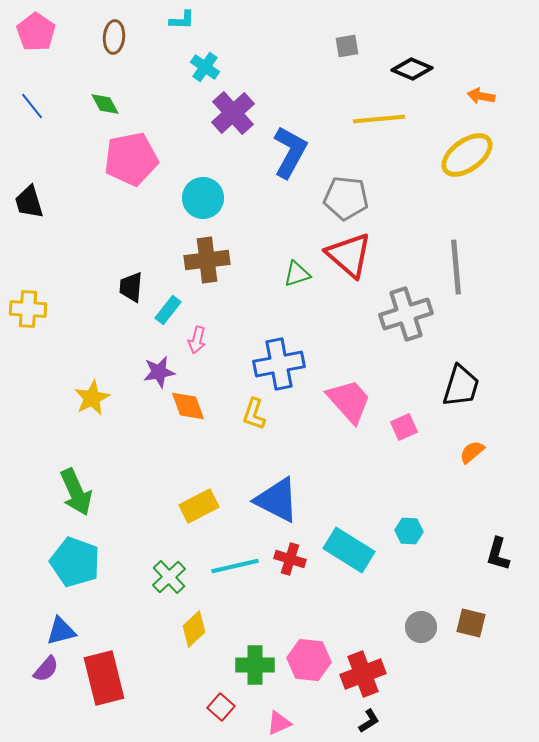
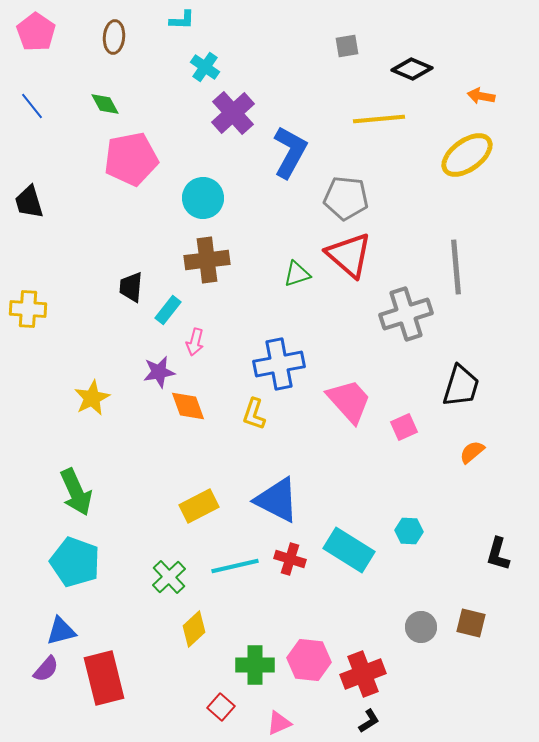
pink arrow at (197, 340): moved 2 px left, 2 px down
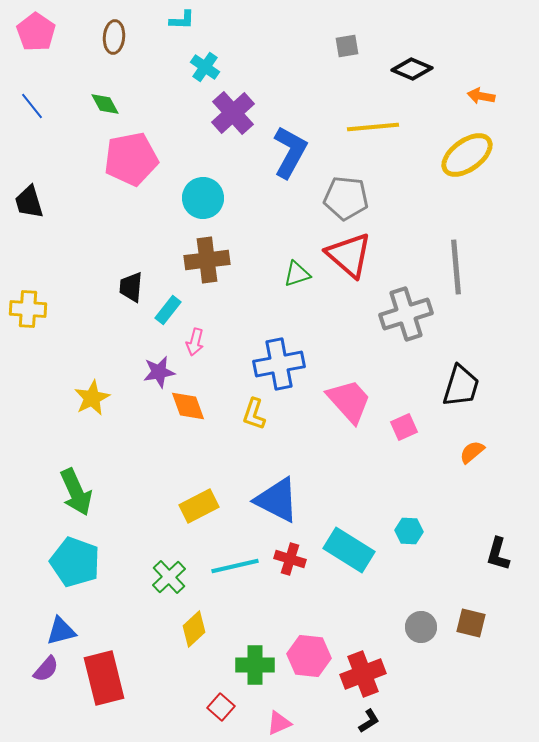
yellow line at (379, 119): moved 6 px left, 8 px down
pink hexagon at (309, 660): moved 4 px up
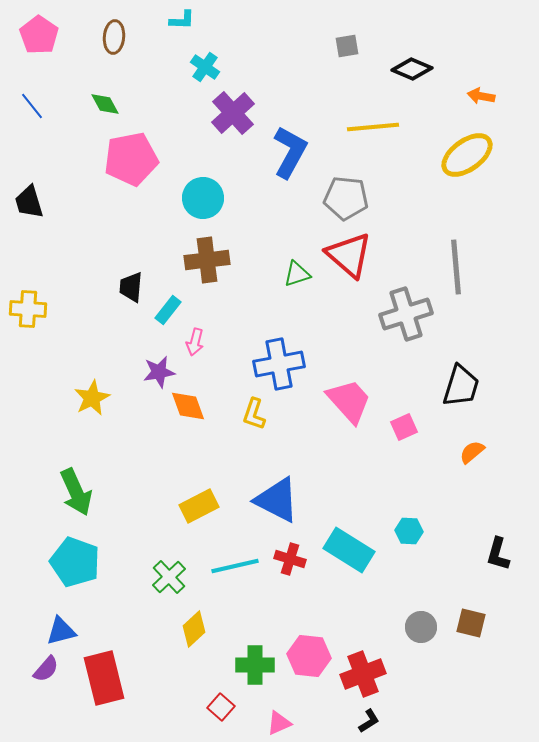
pink pentagon at (36, 32): moved 3 px right, 3 px down
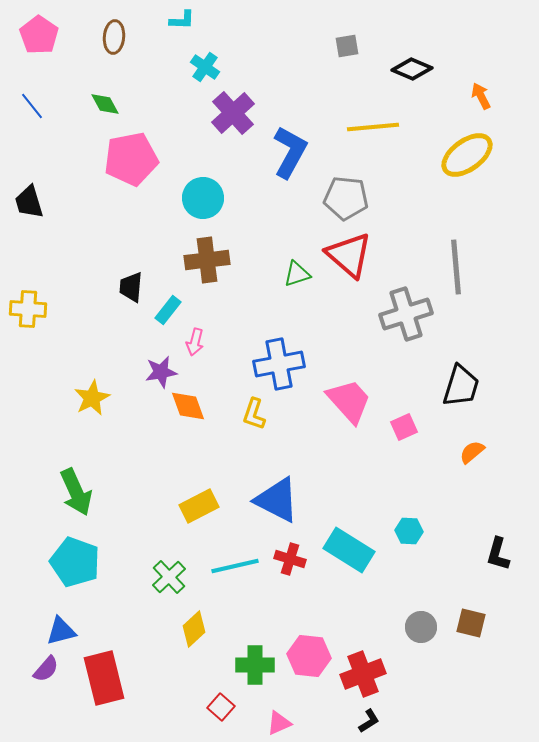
orange arrow at (481, 96): rotated 52 degrees clockwise
purple star at (159, 372): moved 2 px right
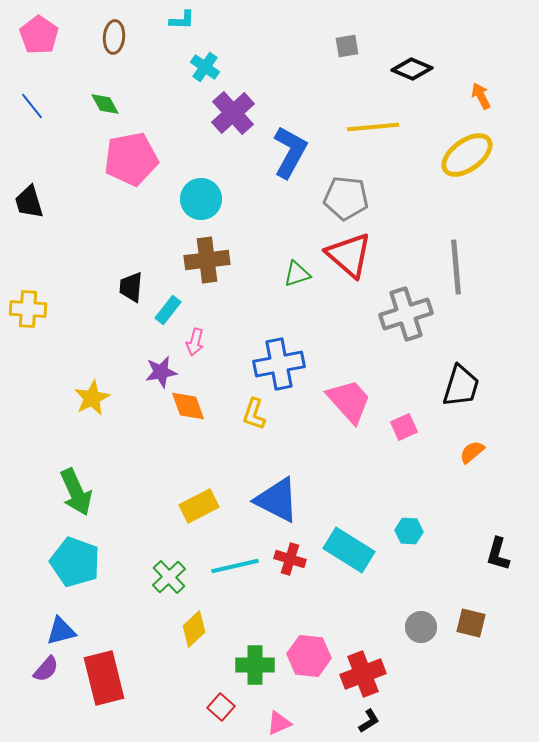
cyan circle at (203, 198): moved 2 px left, 1 px down
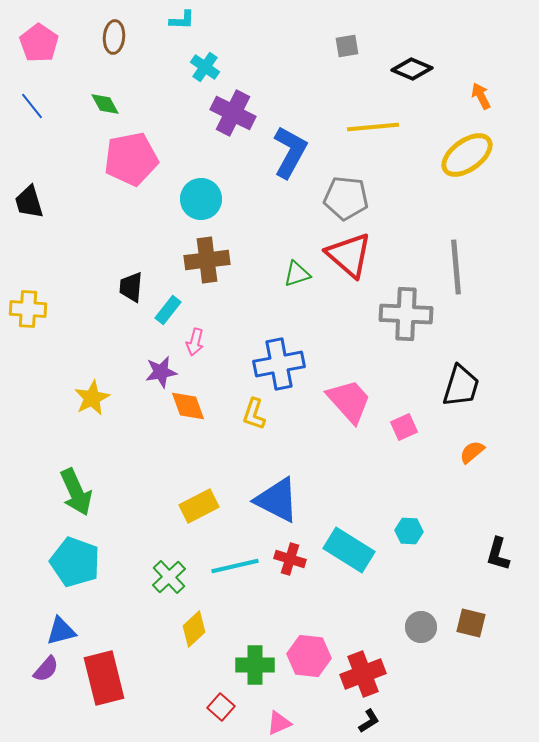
pink pentagon at (39, 35): moved 8 px down
purple cross at (233, 113): rotated 21 degrees counterclockwise
gray cross at (406, 314): rotated 21 degrees clockwise
